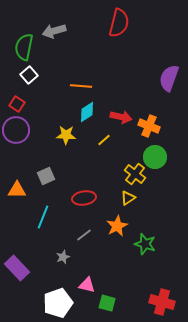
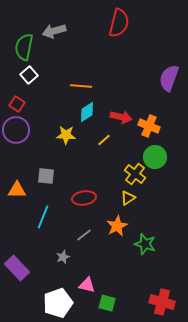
gray square: rotated 30 degrees clockwise
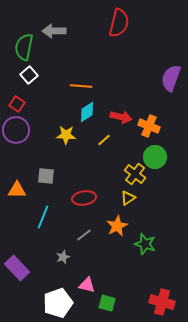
gray arrow: rotated 15 degrees clockwise
purple semicircle: moved 2 px right
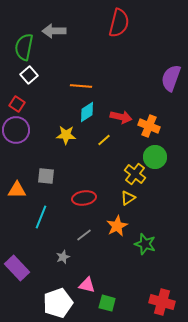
cyan line: moved 2 px left
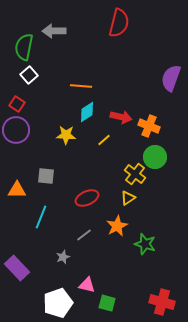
red ellipse: moved 3 px right; rotated 15 degrees counterclockwise
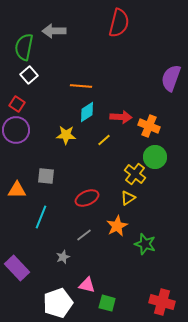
red arrow: rotated 10 degrees counterclockwise
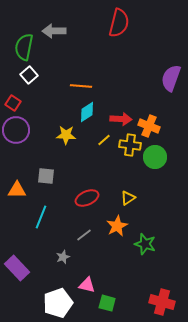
red square: moved 4 px left, 1 px up
red arrow: moved 2 px down
yellow cross: moved 5 px left, 29 px up; rotated 30 degrees counterclockwise
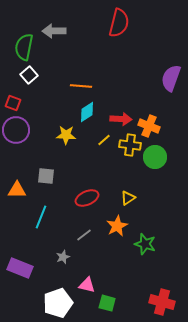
red square: rotated 14 degrees counterclockwise
purple rectangle: moved 3 px right; rotated 25 degrees counterclockwise
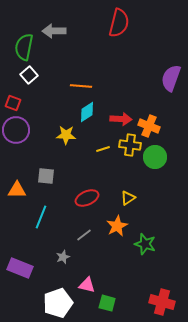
yellow line: moved 1 px left, 9 px down; rotated 24 degrees clockwise
